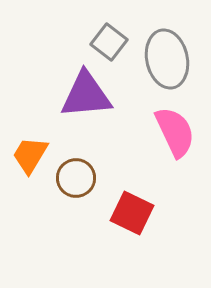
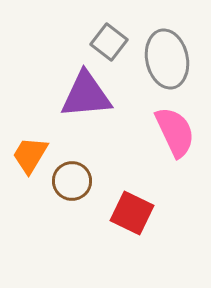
brown circle: moved 4 px left, 3 px down
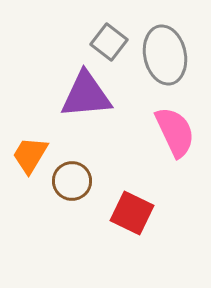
gray ellipse: moved 2 px left, 4 px up
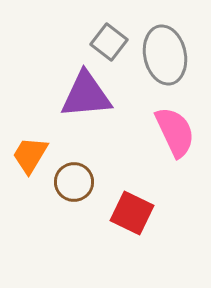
brown circle: moved 2 px right, 1 px down
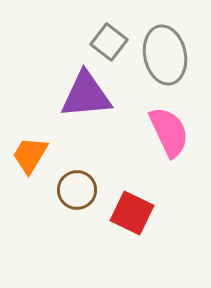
pink semicircle: moved 6 px left
brown circle: moved 3 px right, 8 px down
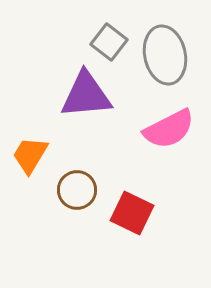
pink semicircle: moved 3 px up; rotated 88 degrees clockwise
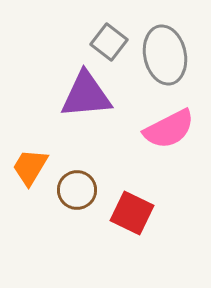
orange trapezoid: moved 12 px down
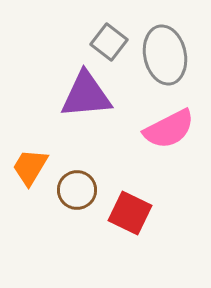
red square: moved 2 px left
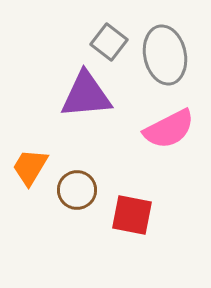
red square: moved 2 px right, 2 px down; rotated 15 degrees counterclockwise
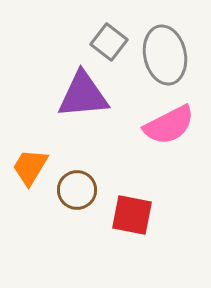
purple triangle: moved 3 px left
pink semicircle: moved 4 px up
